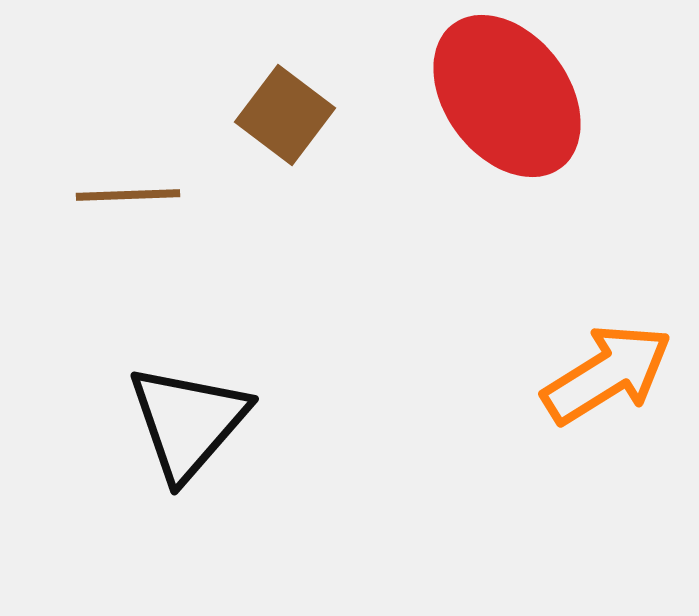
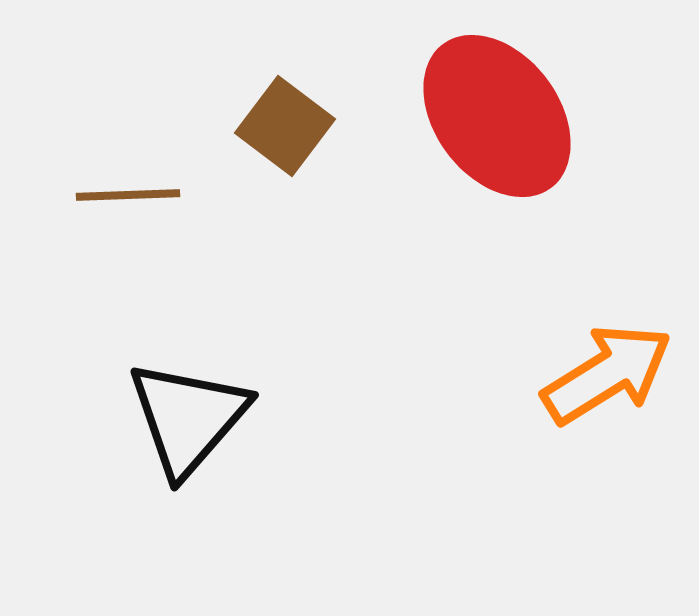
red ellipse: moved 10 px left, 20 px down
brown square: moved 11 px down
black triangle: moved 4 px up
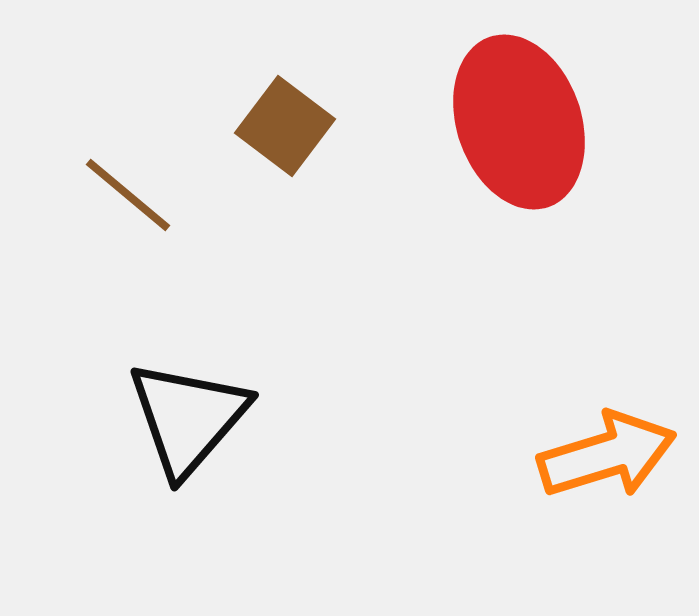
red ellipse: moved 22 px right, 6 px down; rotated 18 degrees clockwise
brown line: rotated 42 degrees clockwise
orange arrow: moved 81 px down; rotated 15 degrees clockwise
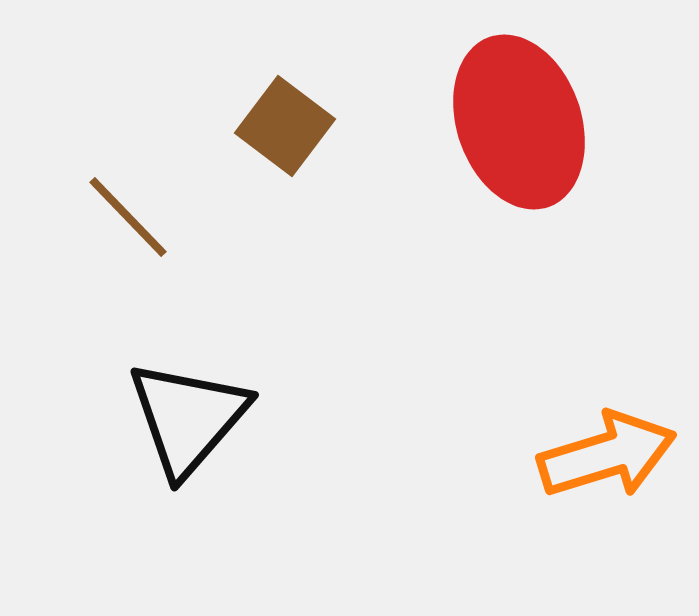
brown line: moved 22 px down; rotated 6 degrees clockwise
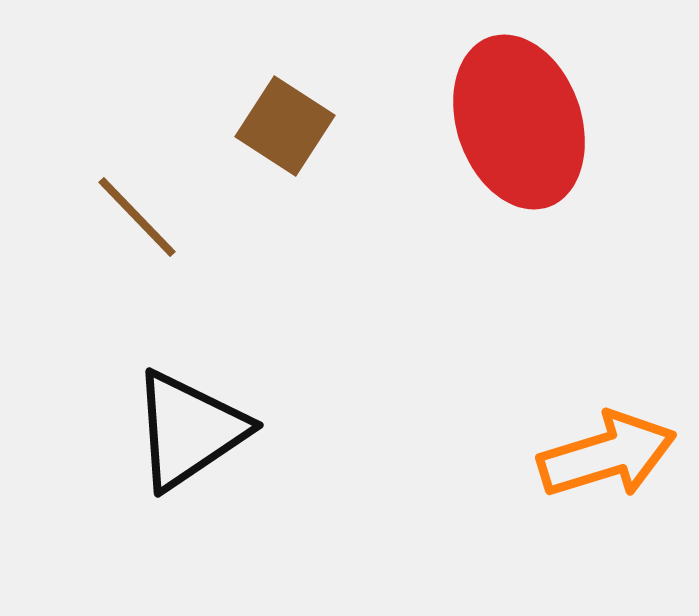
brown square: rotated 4 degrees counterclockwise
brown line: moved 9 px right
black triangle: moved 1 px right, 12 px down; rotated 15 degrees clockwise
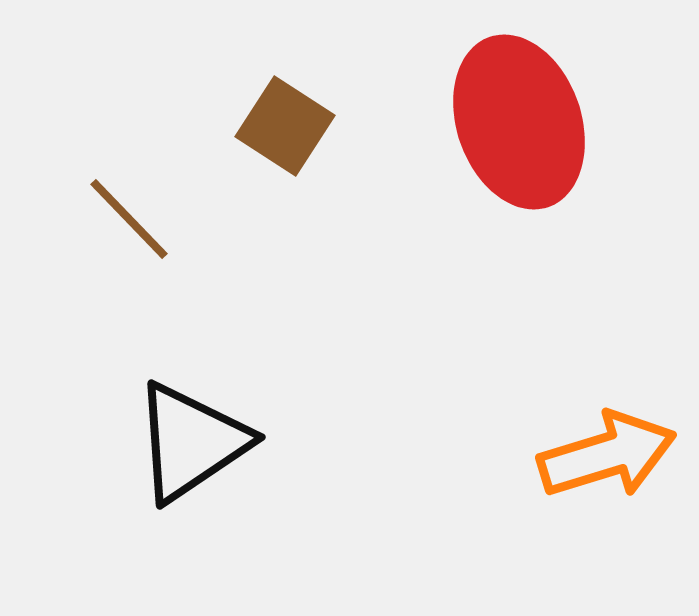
brown line: moved 8 px left, 2 px down
black triangle: moved 2 px right, 12 px down
